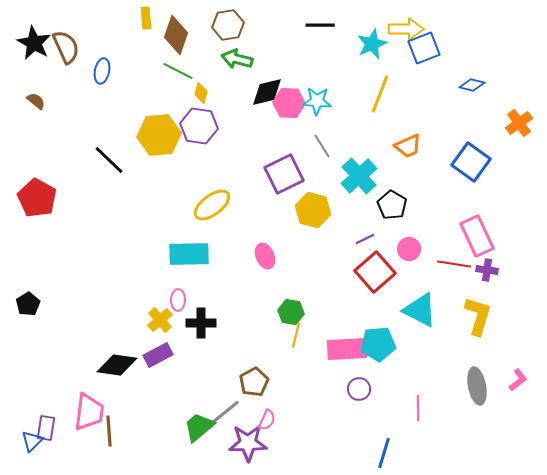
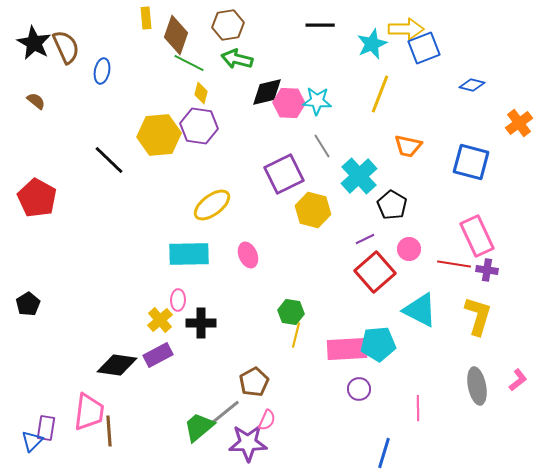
green line at (178, 71): moved 11 px right, 8 px up
orange trapezoid at (408, 146): rotated 36 degrees clockwise
blue square at (471, 162): rotated 21 degrees counterclockwise
pink ellipse at (265, 256): moved 17 px left, 1 px up
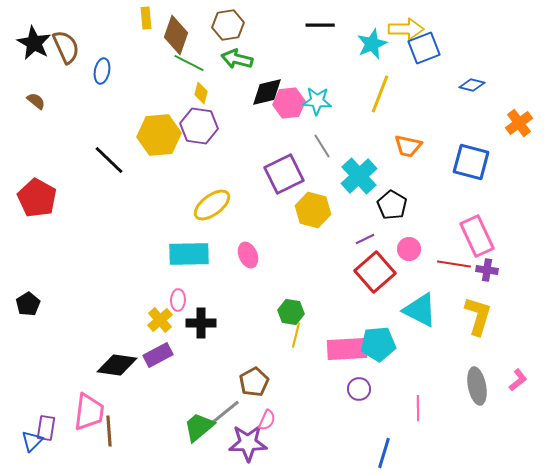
pink hexagon at (289, 103): rotated 8 degrees counterclockwise
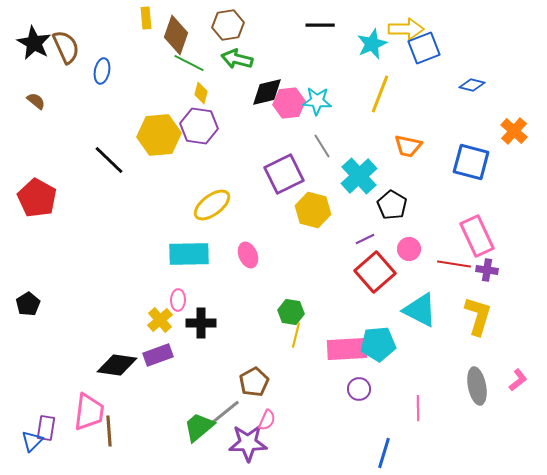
orange cross at (519, 123): moved 5 px left, 8 px down; rotated 12 degrees counterclockwise
purple rectangle at (158, 355): rotated 8 degrees clockwise
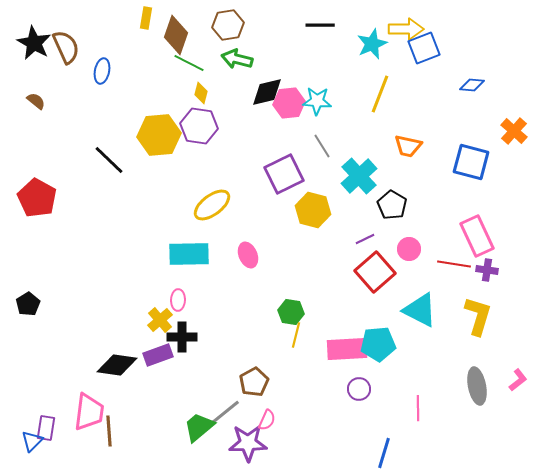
yellow rectangle at (146, 18): rotated 15 degrees clockwise
blue diamond at (472, 85): rotated 10 degrees counterclockwise
black cross at (201, 323): moved 19 px left, 14 px down
